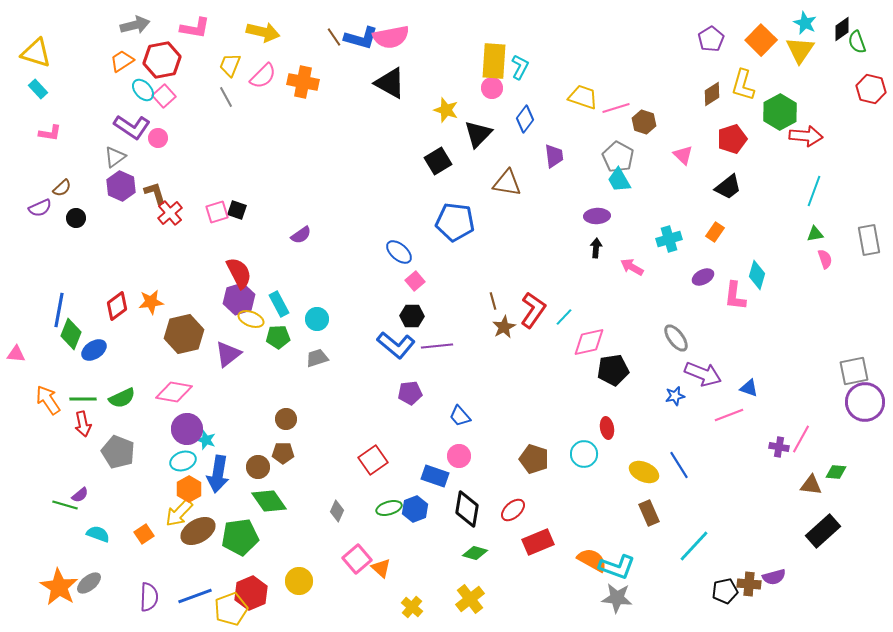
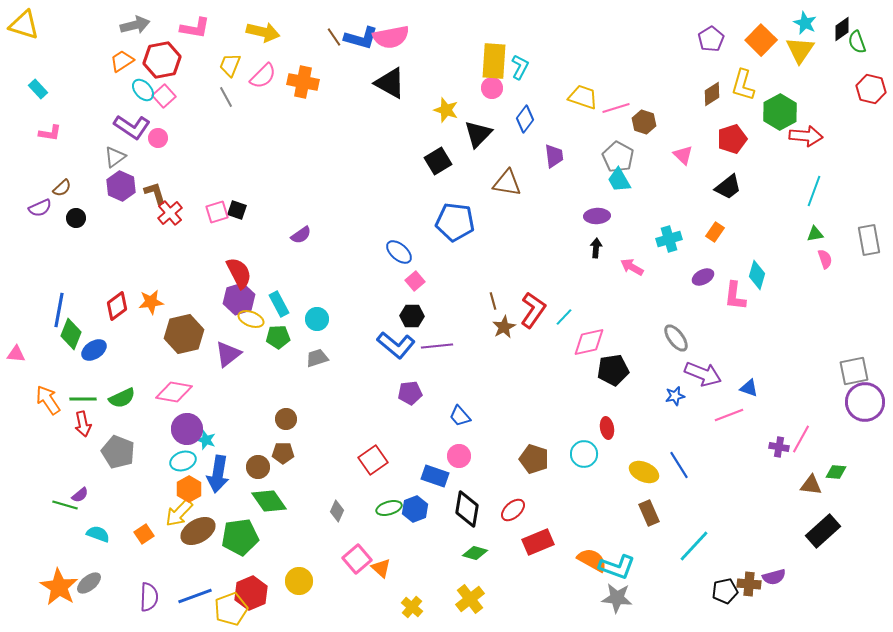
yellow triangle at (36, 53): moved 12 px left, 28 px up
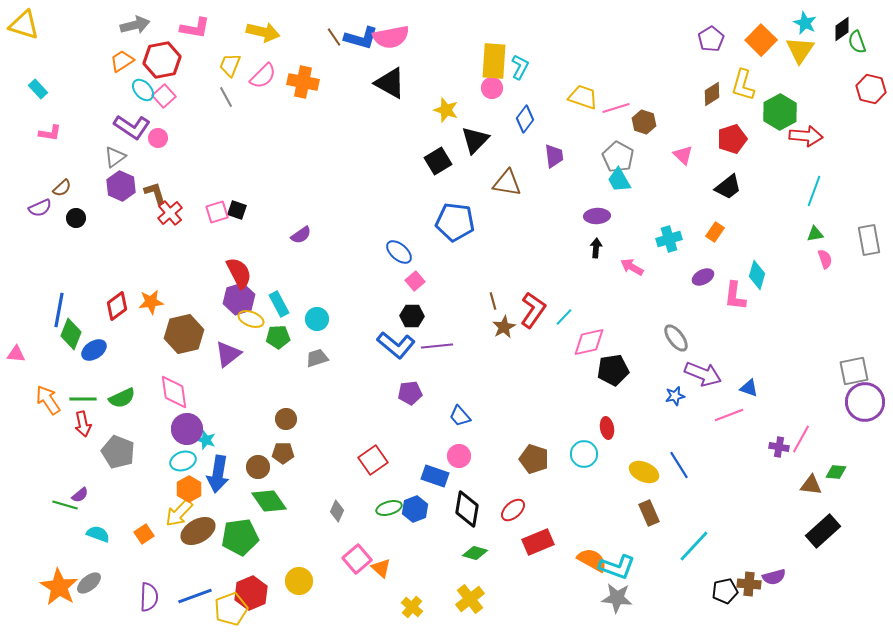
black triangle at (478, 134): moved 3 px left, 6 px down
pink diamond at (174, 392): rotated 72 degrees clockwise
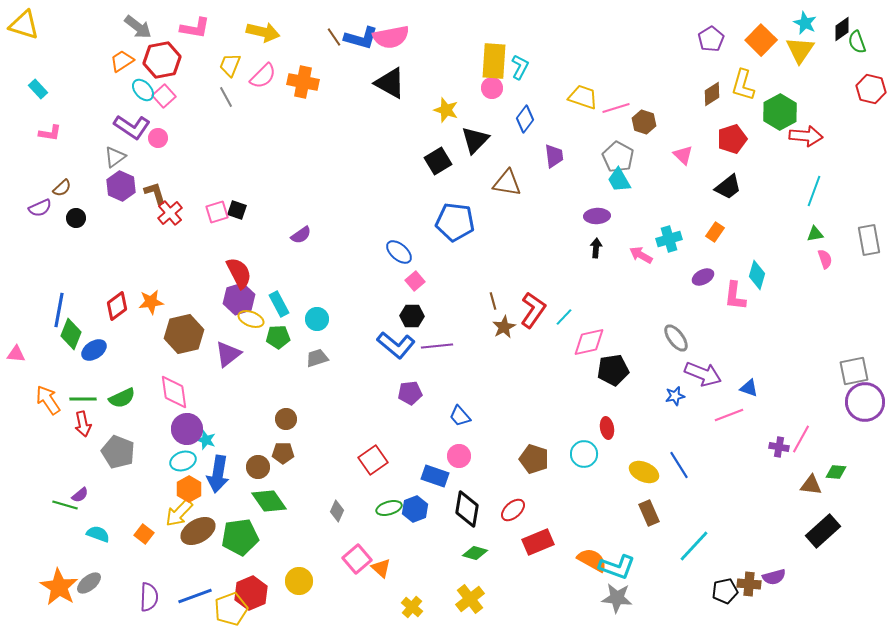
gray arrow at (135, 25): moved 3 px right, 2 px down; rotated 52 degrees clockwise
pink arrow at (632, 267): moved 9 px right, 12 px up
orange square at (144, 534): rotated 18 degrees counterclockwise
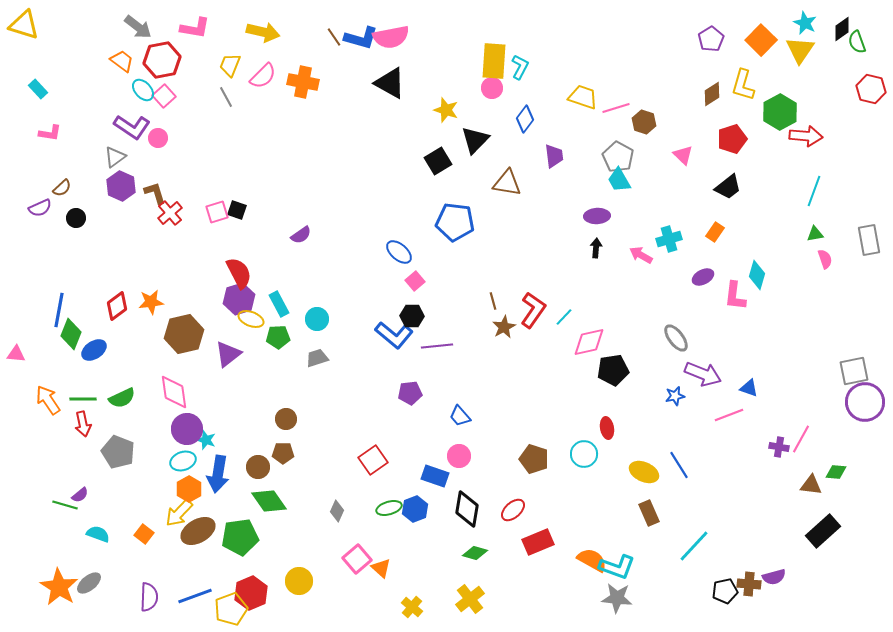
orange trapezoid at (122, 61): rotated 70 degrees clockwise
blue L-shape at (396, 345): moved 2 px left, 10 px up
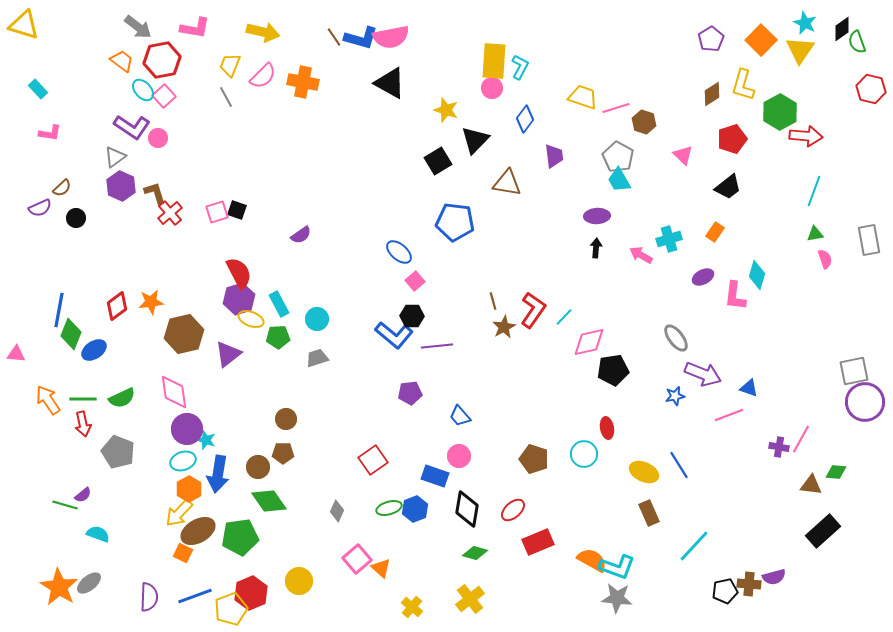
purple semicircle at (80, 495): moved 3 px right
orange square at (144, 534): moved 39 px right, 19 px down; rotated 12 degrees counterclockwise
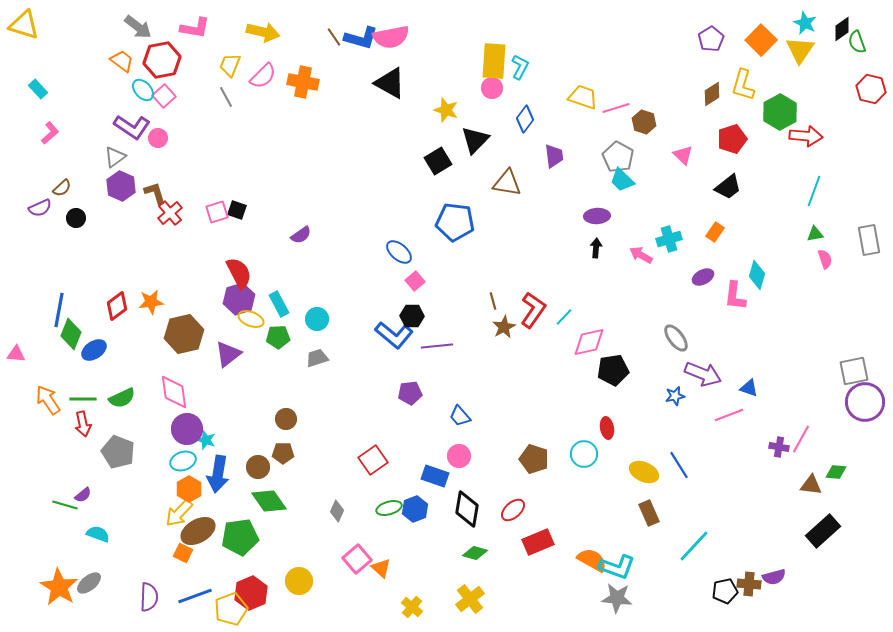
pink L-shape at (50, 133): rotated 50 degrees counterclockwise
cyan trapezoid at (619, 180): moved 3 px right; rotated 16 degrees counterclockwise
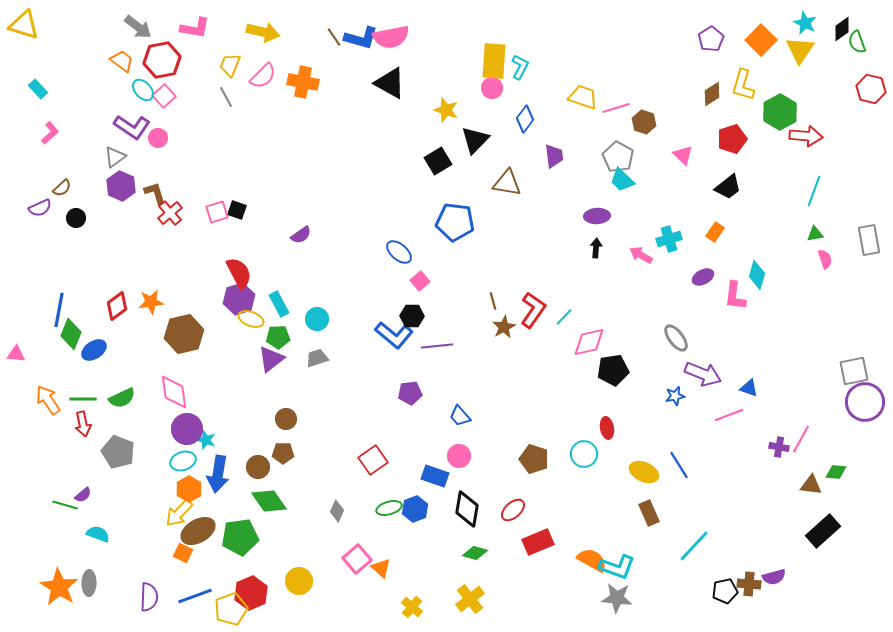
pink square at (415, 281): moved 5 px right
purple triangle at (228, 354): moved 43 px right, 5 px down
gray ellipse at (89, 583): rotated 50 degrees counterclockwise
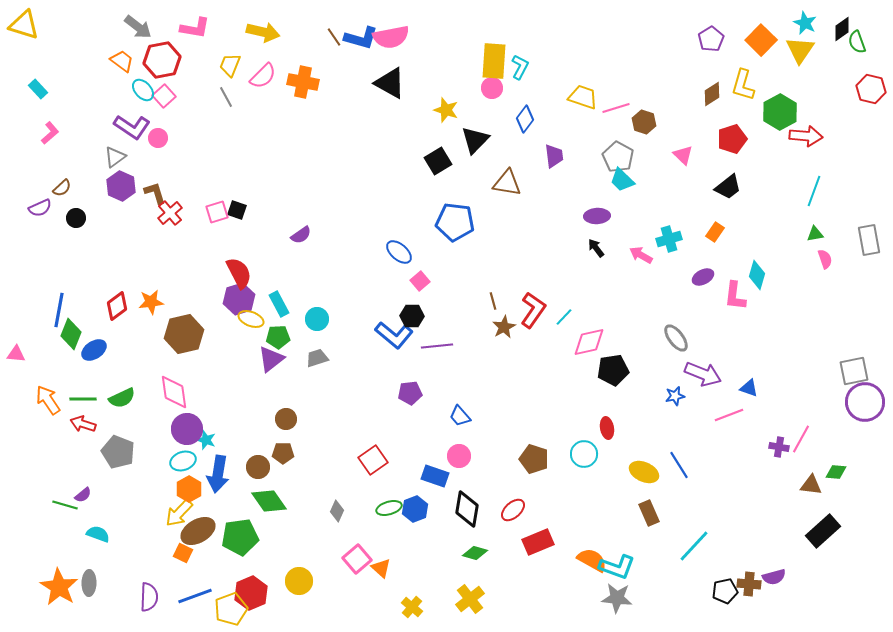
black arrow at (596, 248): rotated 42 degrees counterclockwise
red arrow at (83, 424): rotated 120 degrees clockwise
